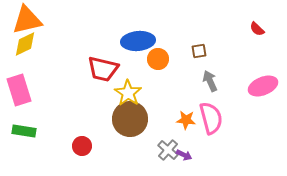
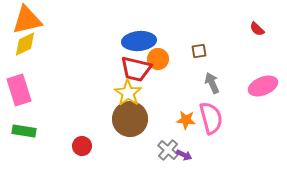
blue ellipse: moved 1 px right
red trapezoid: moved 33 px right
gray arrow: moved 2 px right, 2 px down
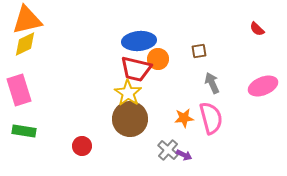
orange star: moved 2 px left, 2 px up; rotated 12 degrees counterclockwise
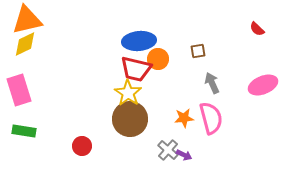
brown square: moved 1 px left
pink ellipse: moved 1 px up
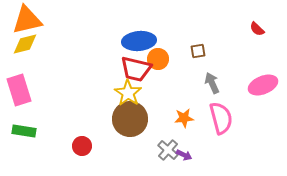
yellow diamond: rotated 12 degrees clockwise
pink semicircle: moved 10 px right
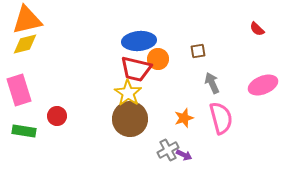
orange star: rotated 12 degrees counterclockwise
red circle: moved 25 px left, 30 px up
gray cross: rotated 20 degrees clockwise
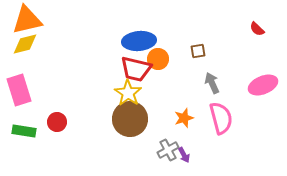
red circle: moved 6 px down
purple arrow: rotated 35 degrees clockwise
